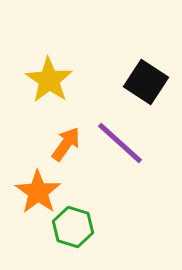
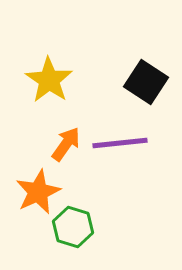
purple line: rotated 48 degrees counterclockwise
orange star: rotated 12 degrees clockwise
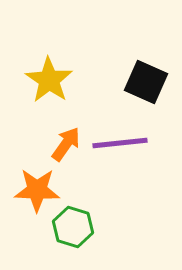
black square: rotated 9 degrees counterclockwise
orange star: moved 1 px left, 2 px up; rotated 27 degrees clockwise
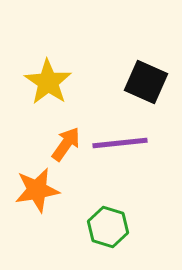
yellow star: moved 1 px left, 2 px down
orange star: rotated 12 degrees counterclockwise
green hexagon: moved 35 px right
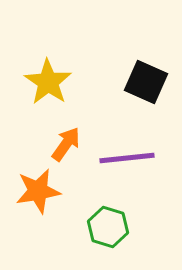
purple line: moved 7 px right, 15 px down
orange star: moved 1 px right, 1 px down
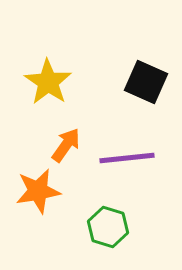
orange arrow: moved 1 px down
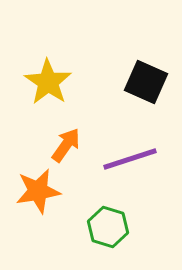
purple line: moved 3 px right, 1 px down; rotated 12 degrees counterclockwise
